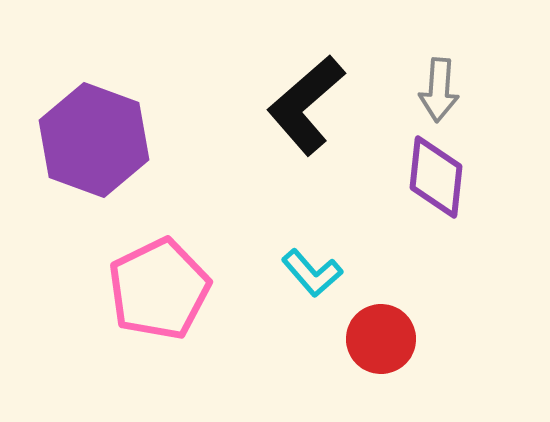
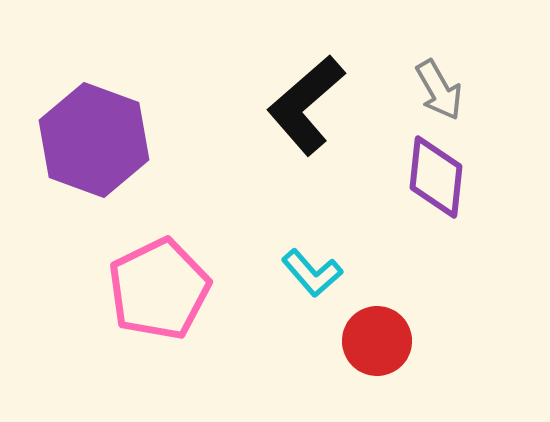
gray arrow: rotated 34 degrees counterclockwise
red circle: moved 4 px left, 2 px down
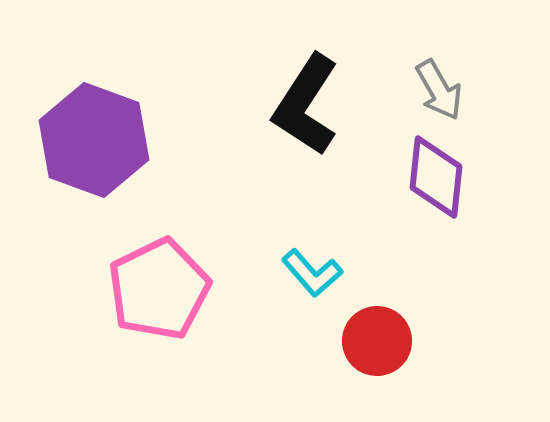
black L-shape: rotated 16 degrees counterclockwise
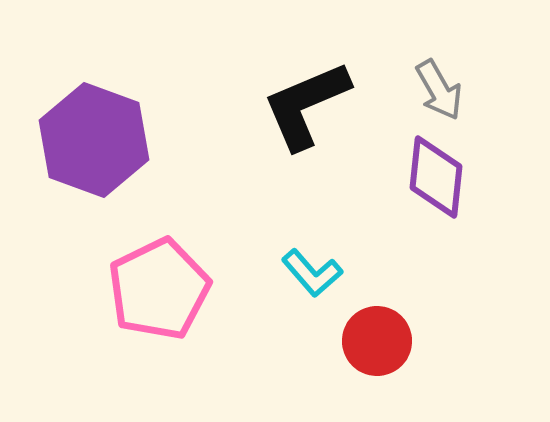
black L-shape: rotated 34 degrees clockwise
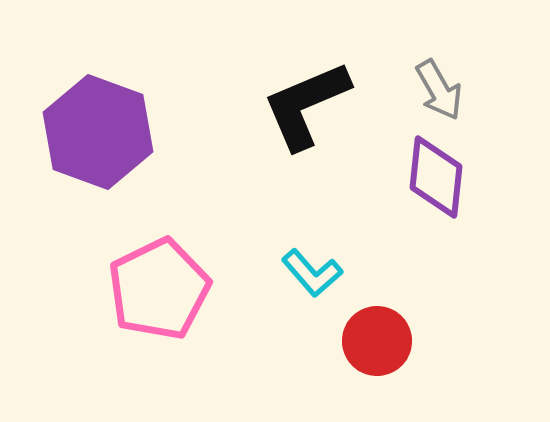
purple hexagon: moved 4 px right, 8 px up
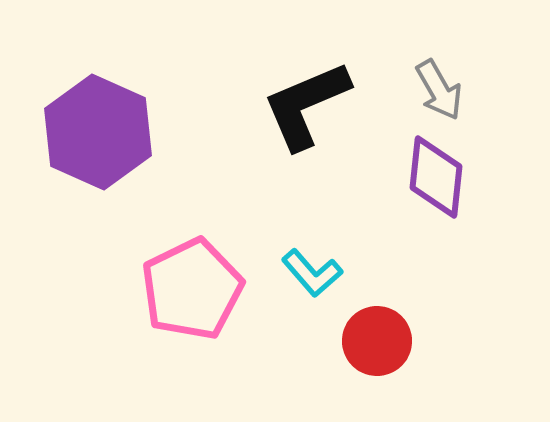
purple hexagon: rotated 4 degrees clockwise
pink pentagon: moved 33 px right
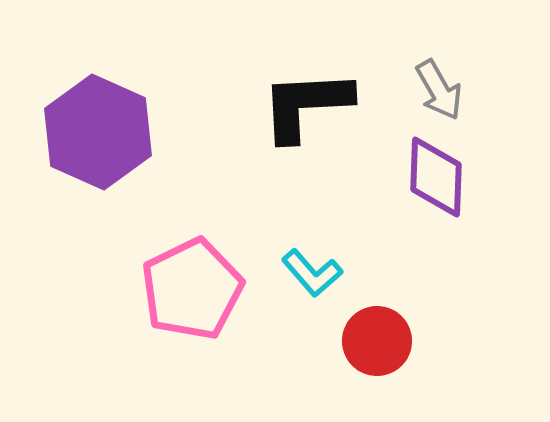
black L-shape: rotated 20 degrees clockwise
purple diamond: rotated 4 degrees counterclockwise
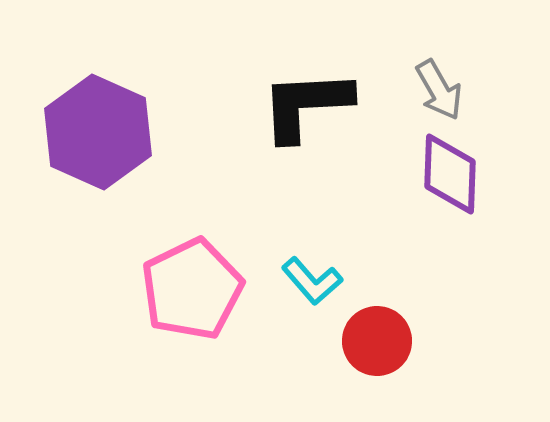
purple diamond: moved 14 px right, 3 px up
cyan L-shape: moved 8 px down
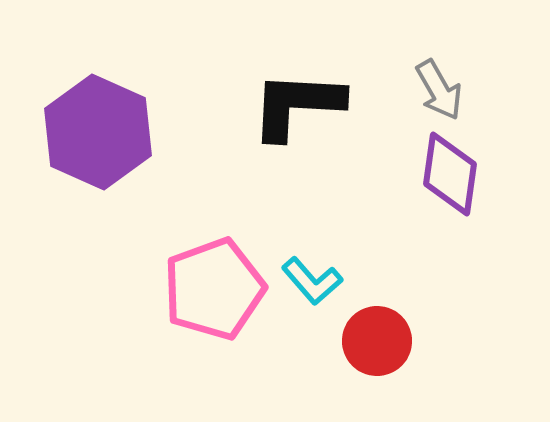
black L-shape: moved 9 px left; rotated 6 degrees clockwise
purple diamond: rotated 6 degrees clockwise
pink pentagon: moved 22 px right; rotated 6 degrees clockwise
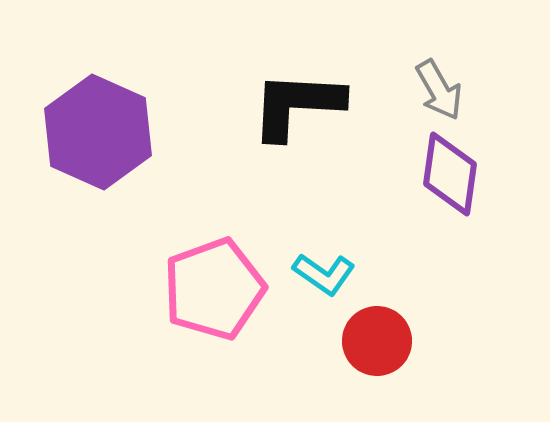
cyan L-shape: moved 12 px right, 7 px up; rotated 14 degrees counterclockwise
